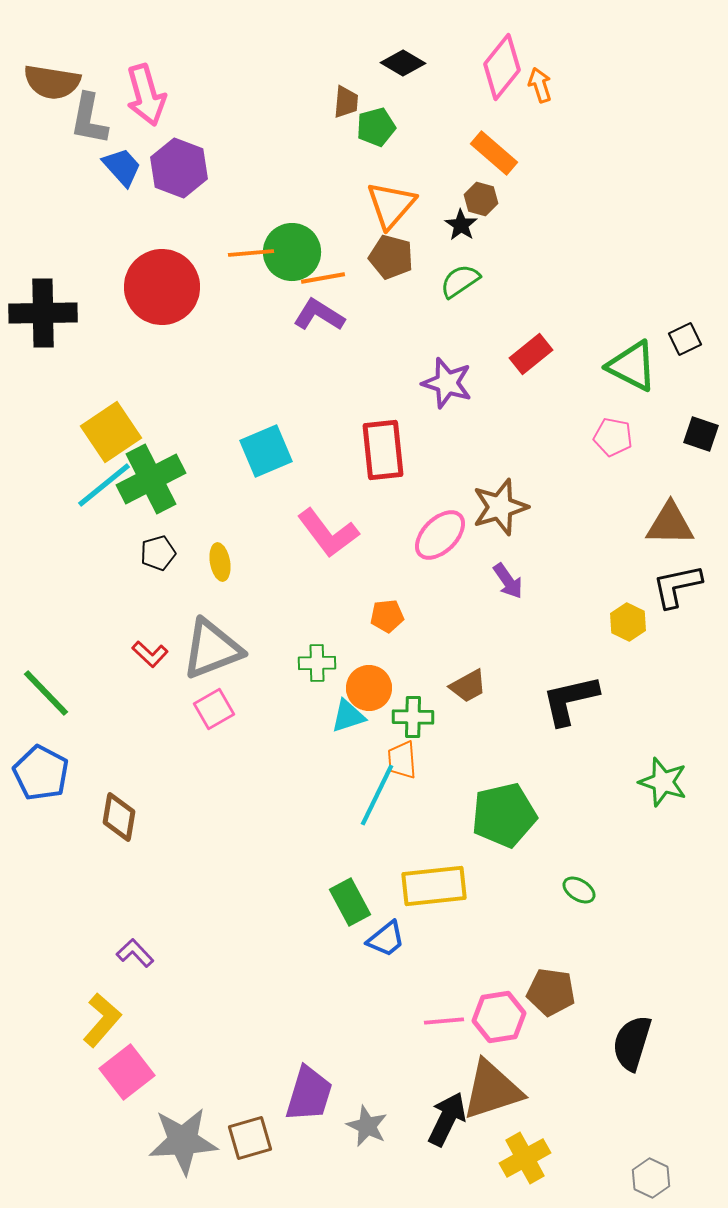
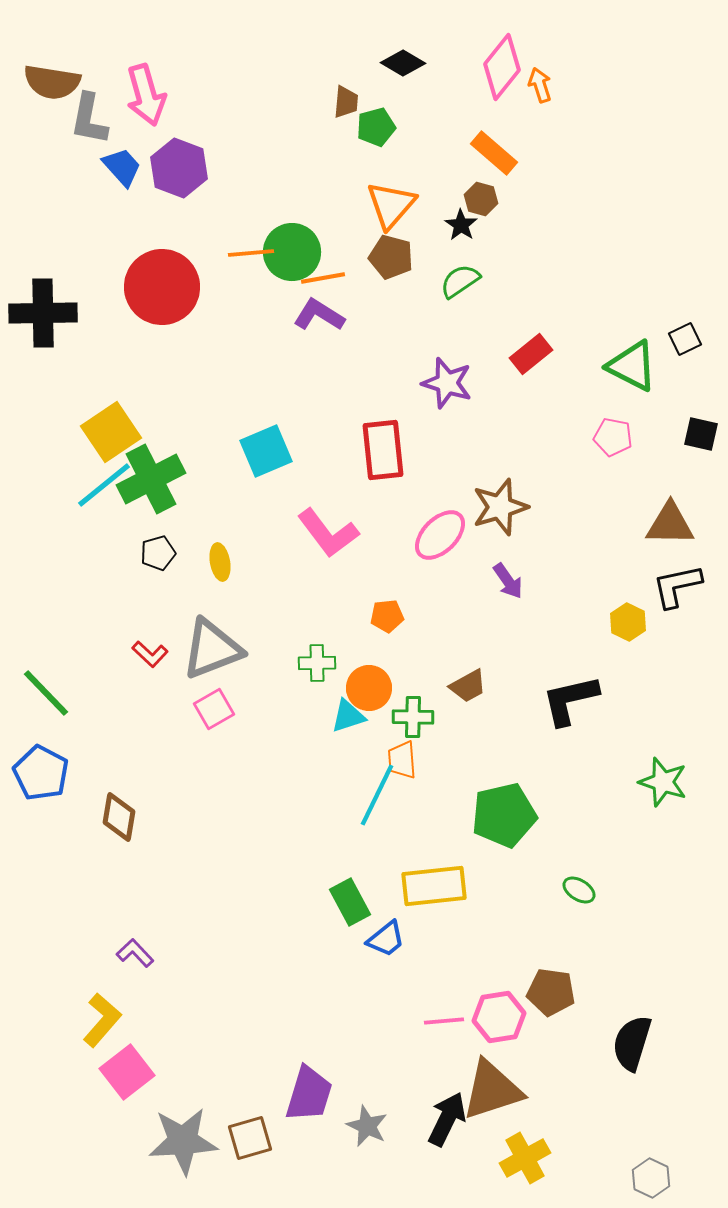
black square at (701, 434): rotated 6 degrees counterclockwise
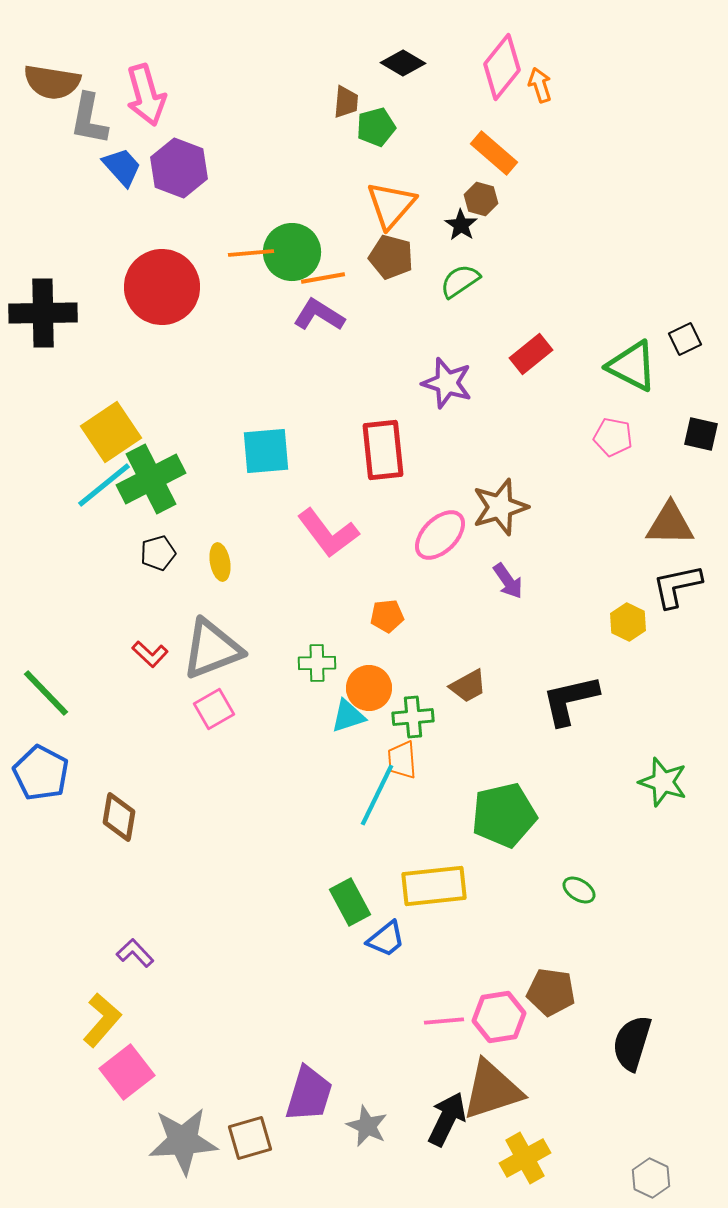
cyan square at (266, 451): rotated 18 degrees clockwise
green cross at (413, 717): rotated 6 degrees counterclockwise
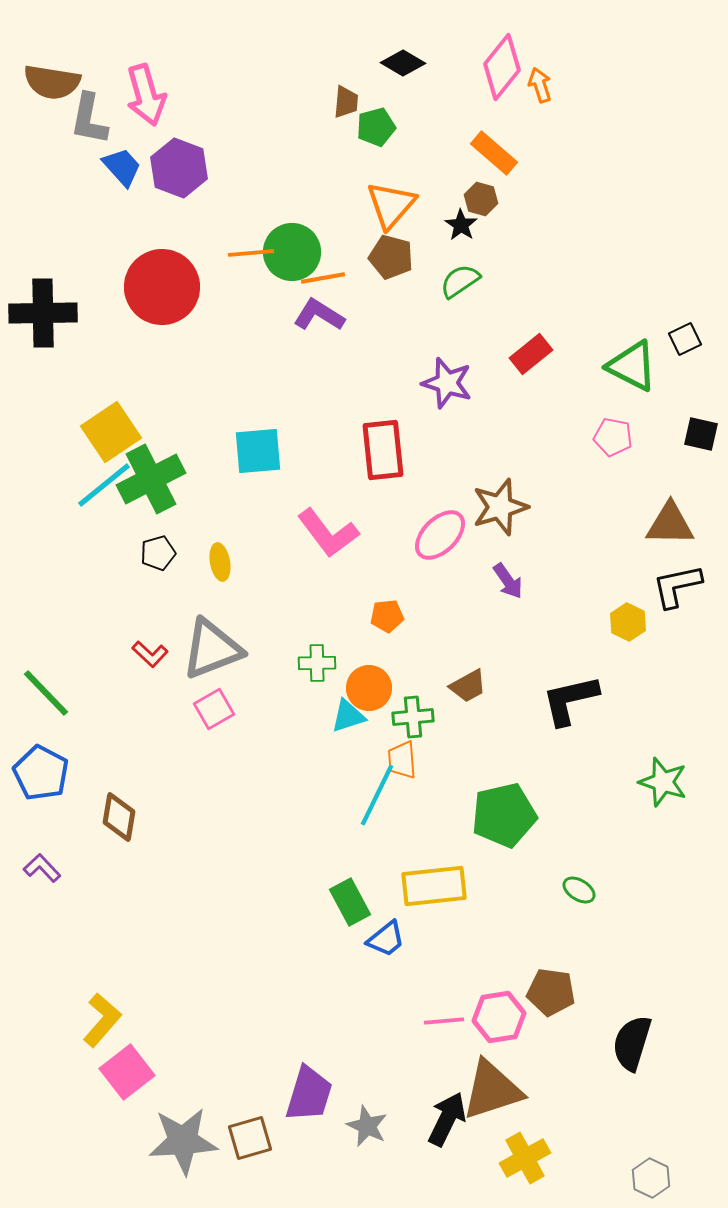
cyan square at (266, 451): moved 8 px left
purple L-shape at (135, 953): moved 93 px left, 85 px up
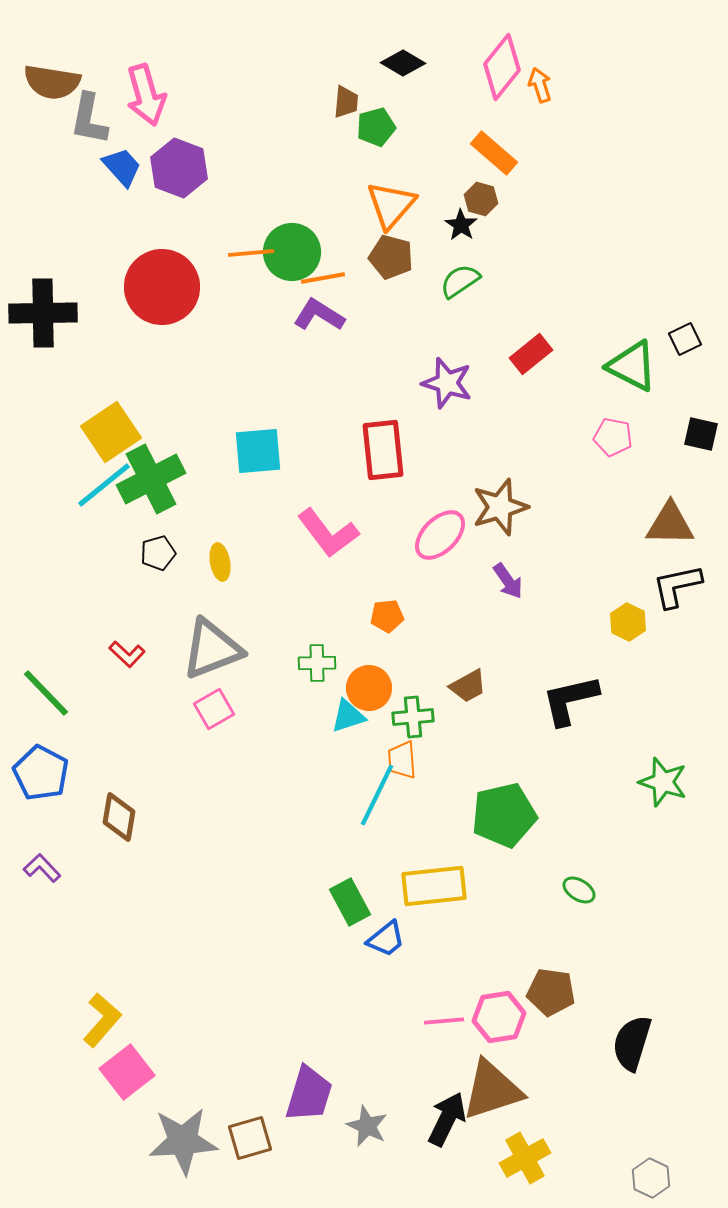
red L-shape at (150, 654): moved 23 px left
